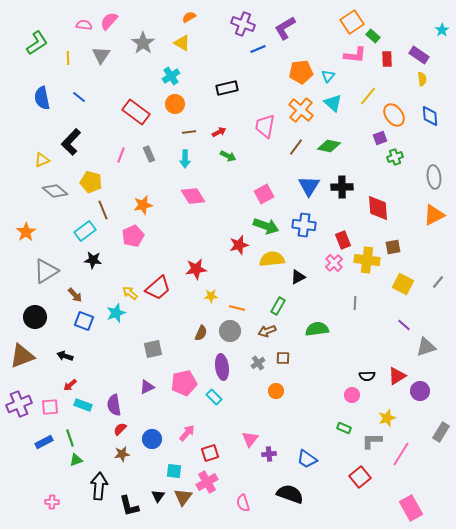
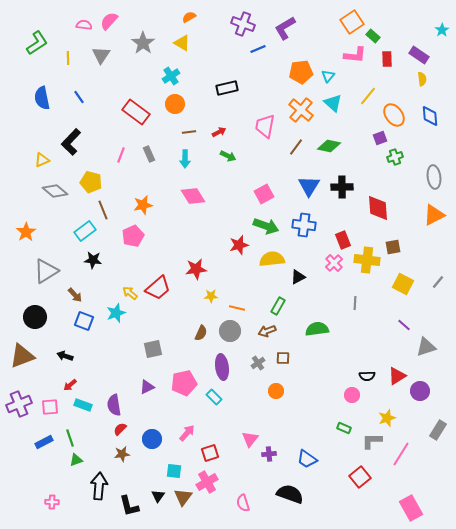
blue line at (79, 97): rotated 16 degrees clockwise
gray rectangle at (441, 432): moved 3 px left, 2 px up
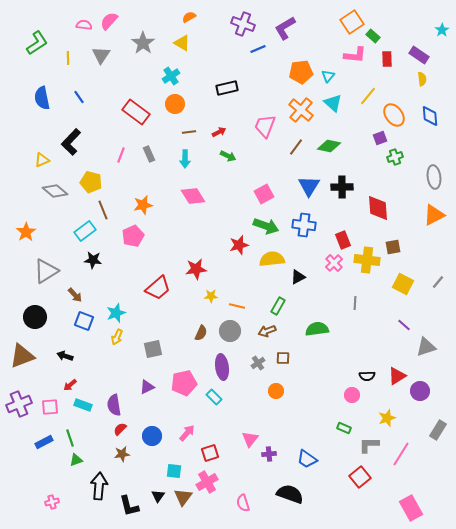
pink trapezoid at (265, 126): rotated 10 degrees clockwise
yellow arrow at (130, 293): moved 13 px left, 44 px down; rotated 105 degrees counterclockwise
orange line at (237, 308): moved 2 px up
blue circle at (152, 439): moved 3 px up
gray L-shape at (372, 441): moved 3 px left, 4 px down
pink cross at (52, 502): rotated 16 degrees counterclockwise
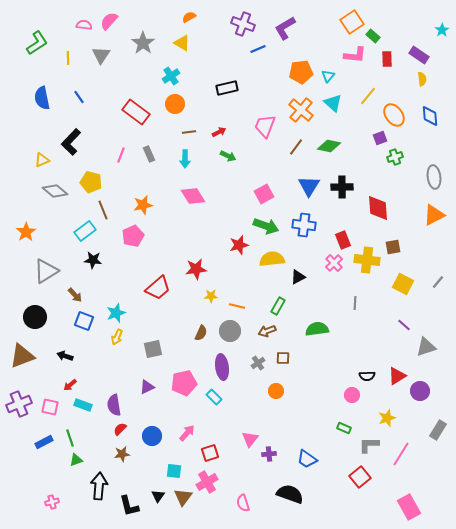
pink square at (50, 407): rotated 18 degrees clockwise
pink rectangle at (411, 508): moved 2 px left, 1 px up
